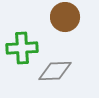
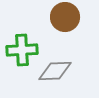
green cross: moved 2 px down
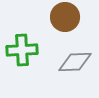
gray diamond: moved 20 px right, 9 px up
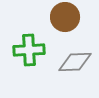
green cross: moved 7 px right
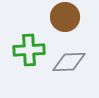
gray diamond: moved 6 px left
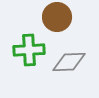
brown circle: moved 8 px left
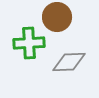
green cross: moved 7 px up
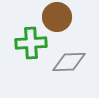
green cross: moved 2 px right
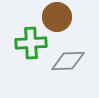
gray diamond: moved 1 px left, 1 px up
